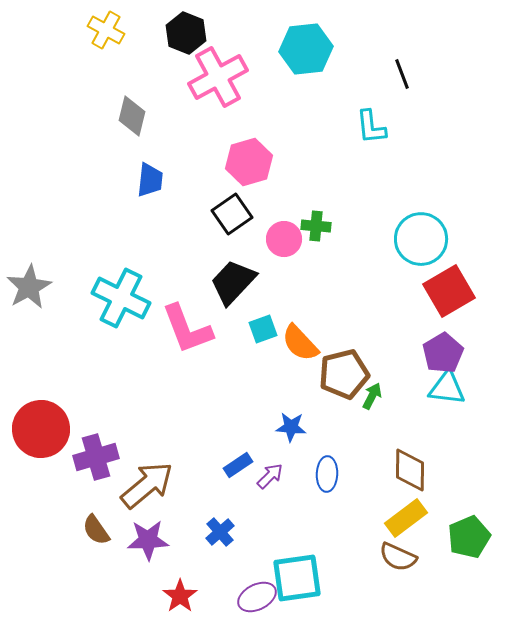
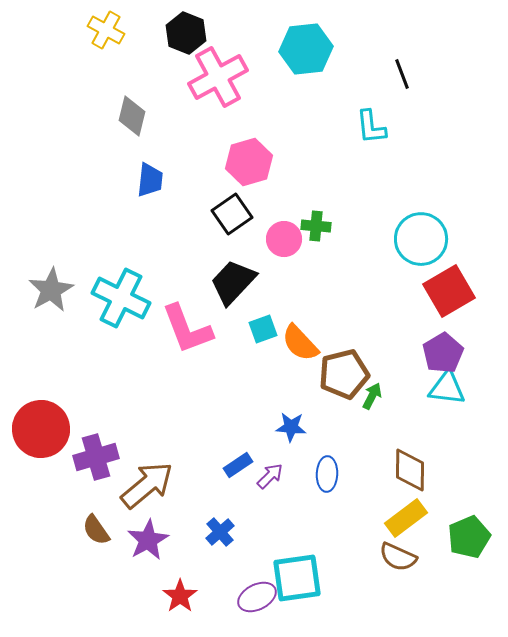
gray star at (29, 287): moved 22 px right, 3 px down
purple star at (148, 540): rotated 27 degrees counterclockwise
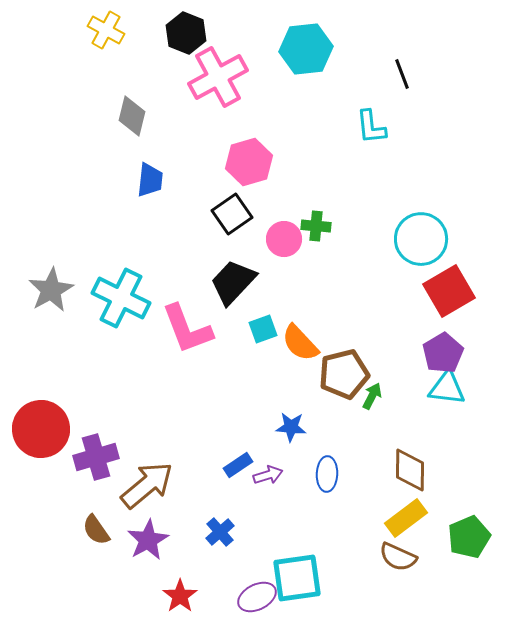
purple arrow at (270, 476): moved 2 px left, 1 px up; rotated 28 degrees clockwise
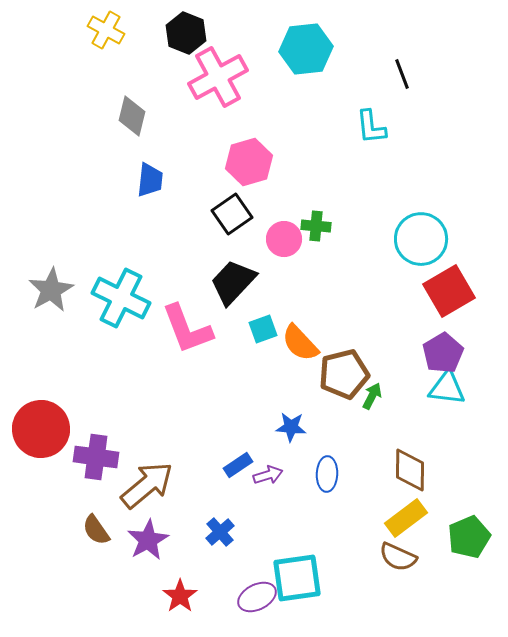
purple cross at (96, 457): rotated 24 degrees clockwise
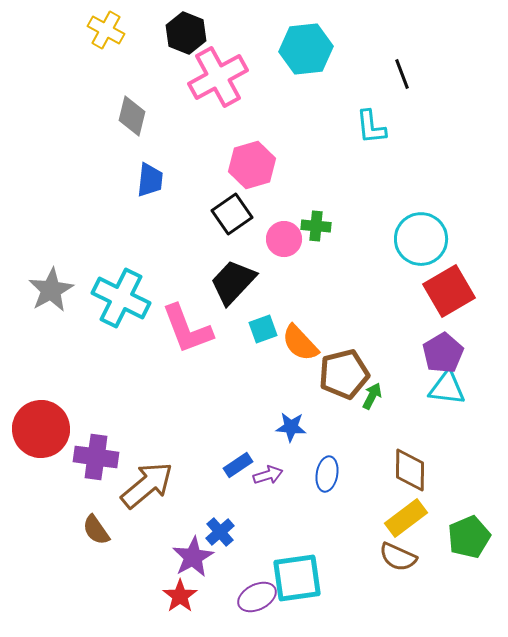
pink hexagon at (249, 162): moved 3 px right, 3 px down
blue ellipse at (327, 474): rotated 8 degrees clockwise
purple star at (148, 540): moved 45 px right, 17 px down
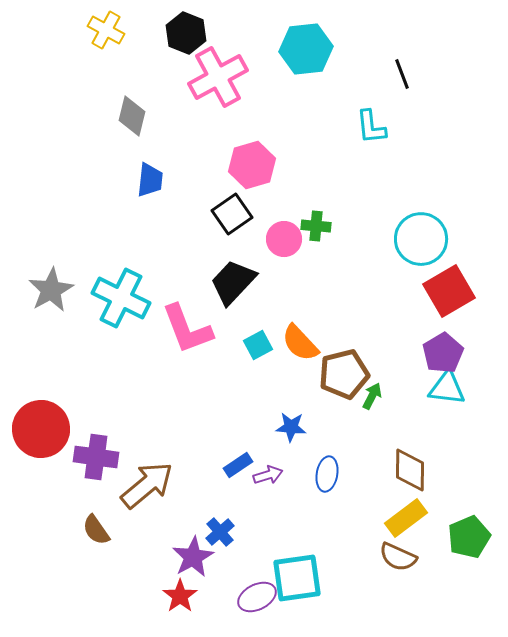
cyan square at (263, 329): moved 5 px left, 16 px down; rotated 8 degrees counterclockwise
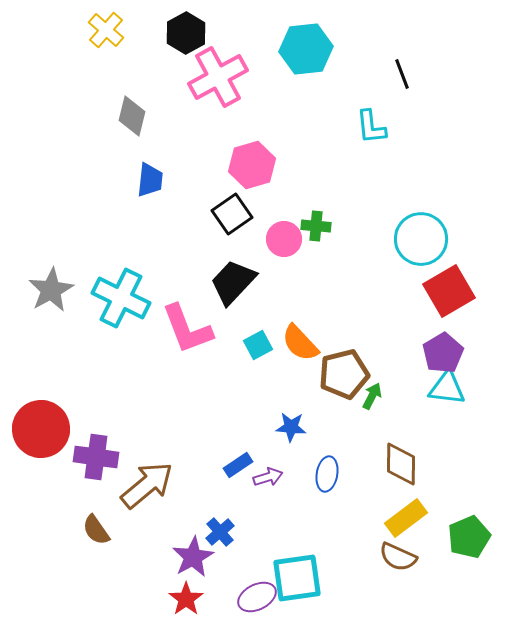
yellow cross at (106, 30): rotated 12 degrees clockwise
black hexagon at (186, 33): rotated 9 degrees clockwise
brown diamond at (410, 470): moved 9 px left, 6 px up
purple arrow at (268, 475): moved 2 px down
red star at (180, 596): moved 6 px right, 3 px down
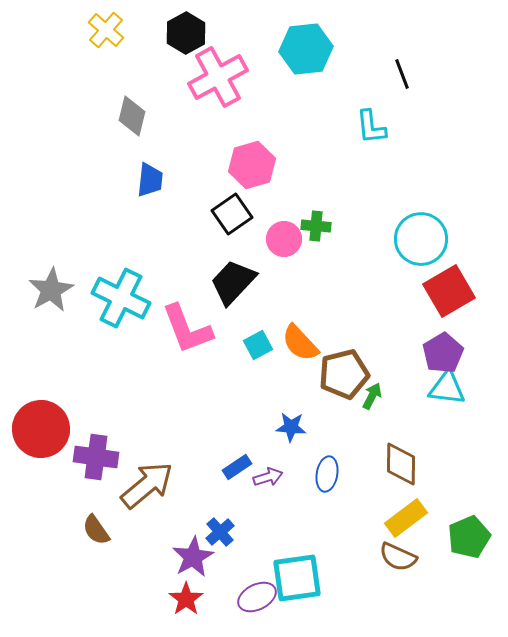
blue rectangle at (238, 465): moved 1 px left, 2 px down
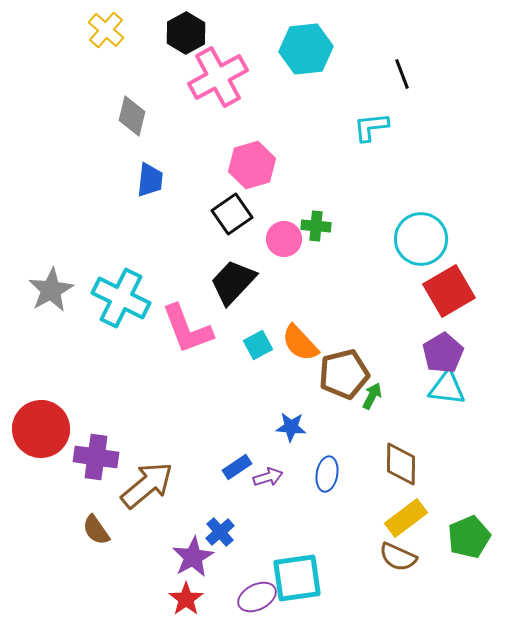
cyan L-shape at (371, 127): rotated 90 degrees clockwise
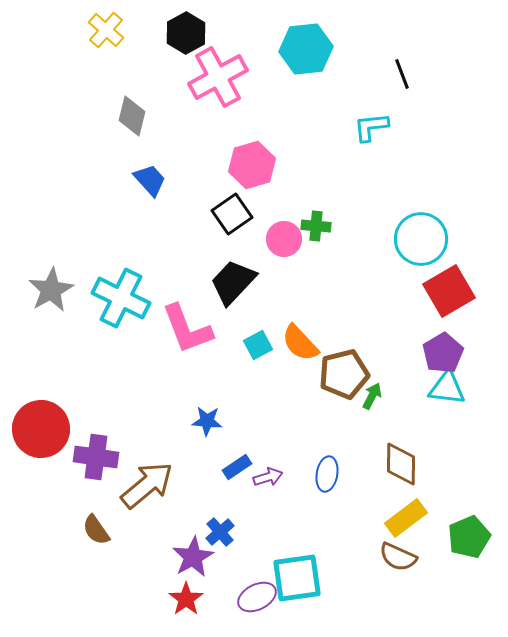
blue trapezoid at (150, 180): rotated 48 degrees counterclockwise
blue star at (291, 427): moved 84 px left, 6 px up
